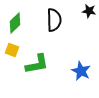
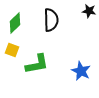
black semicircle: moved 3 px left
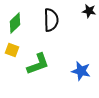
green L-shape: moved 1 px right; rotated 10 degrees counterclockwise
blue star: rotated 12 degrees counterclockwise
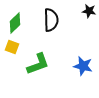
yellow square: moved 3 px up
blue star: moved 2 px right, 5 px up
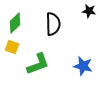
black semicircle: moved 2 px right, 4 px down
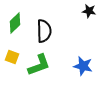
black semicircle: moved 9 px left, 7 px down
yellow square: moved 10 px down
green L-shape: moved 1 px right, 1 px down
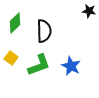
yellow square: moved 1 px left, 1 px down; rotated 16 degrees clockwise
blue star: moved 12 px left; rotated 12 degrees clockwise
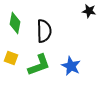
green diamond: rotated 35 degrees counterclockwise
yellow square: rotated 16 degrees counterclockwise
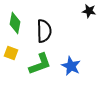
yellow square: moved 5 px up
green L-shape: moved 1 px right, 1 px up
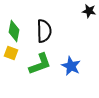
green diamond: moved 1 px left, 8 px down
